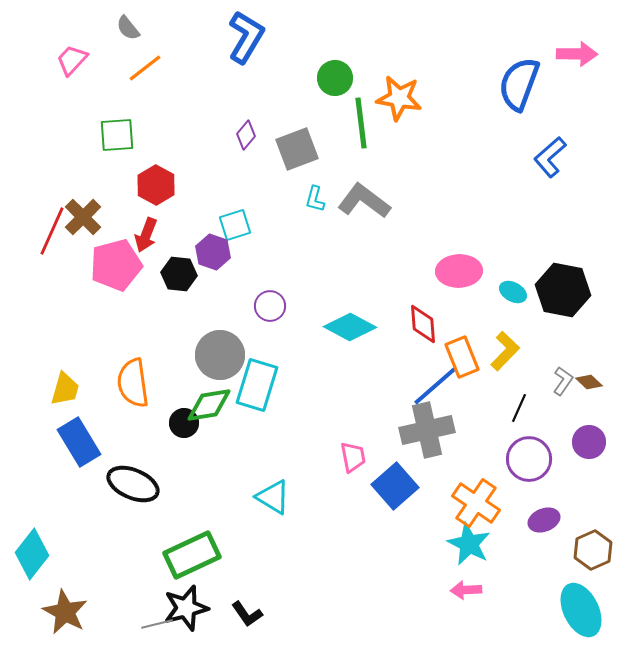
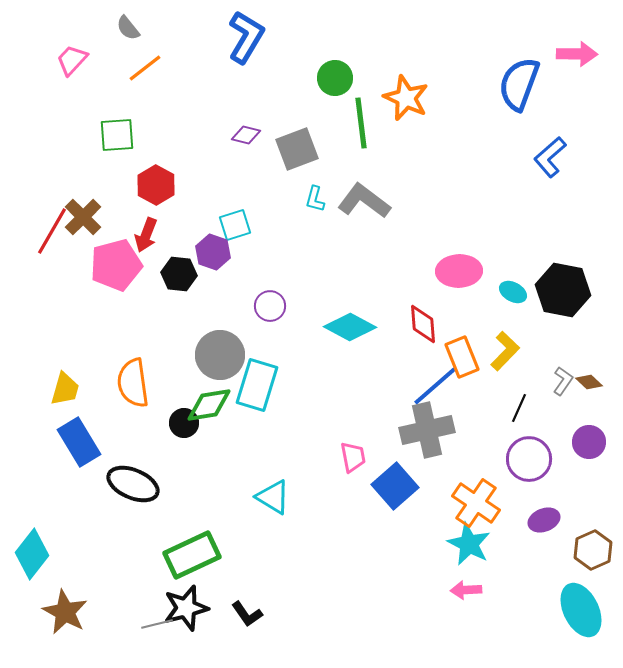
orange star at (399, 98): moved 7 px right; rotated 15 degrees clockwise
purple diamond at (246, 135): rotated 64 degrees clockwise
red line at (52, 231): rotated 6 degrees clockwise
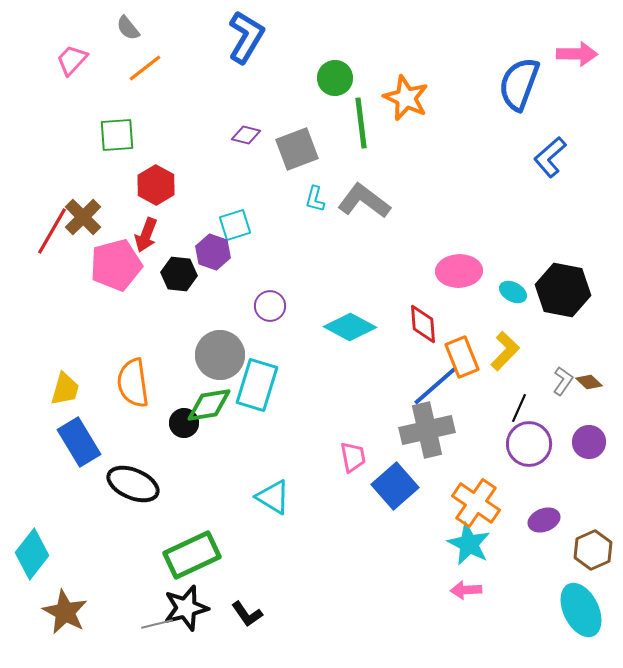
purple circle at (529, 459): moved 15 px up
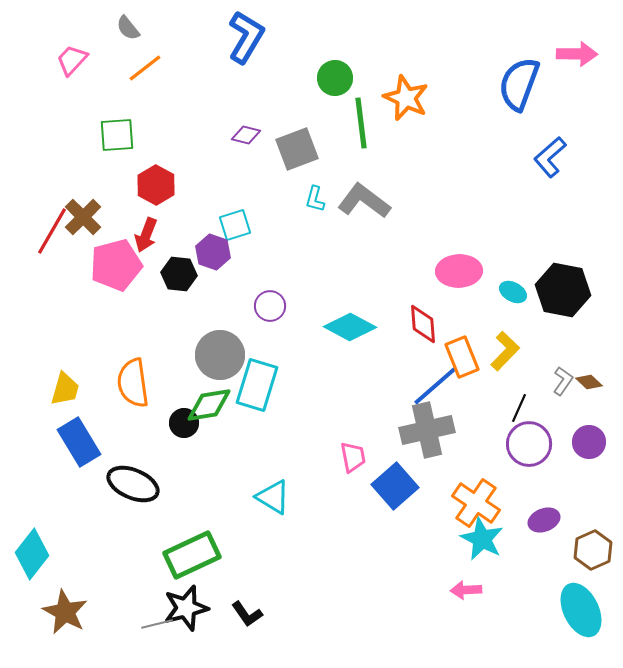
cyan star at (469, 544): moved 13 px right, 5 px up
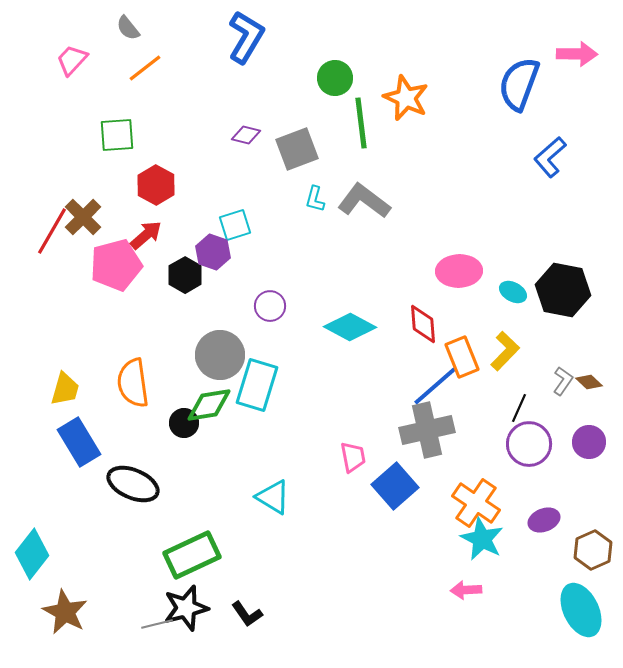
red arrow at (146, 235): rotated 152 degrees counterclockwise
black hexagon at (179, 274): moved 6 px right, 1 px down; rotated 24 degrees clockwise
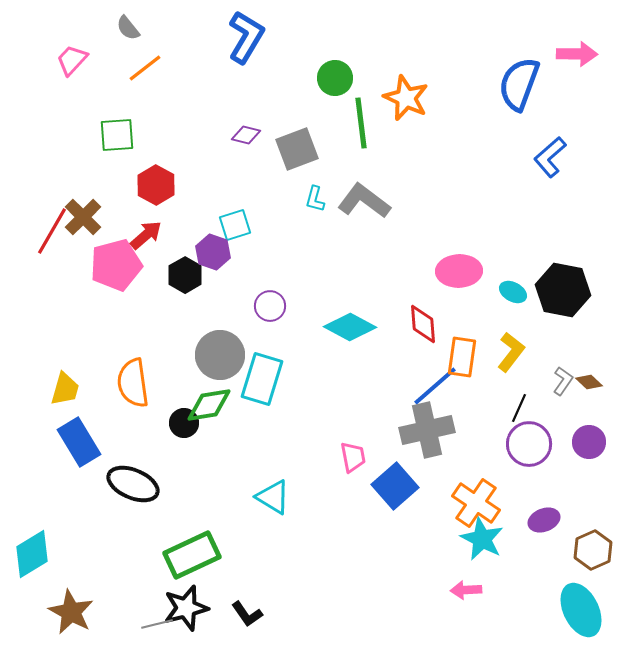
yellow L-shape at (505, 351): moved 6 px right, 1 px down; rotated 6 degrees counterclockwise
orange rectangle at (462, 357): rotated 30 degrees clockwise
cyan rectangle at (257, 385): moved 5 px right, 6 px up
cyan diamond at (32, 554): rotated 21 degrees clockwise
brown star at (65, 612): moved 6 px right
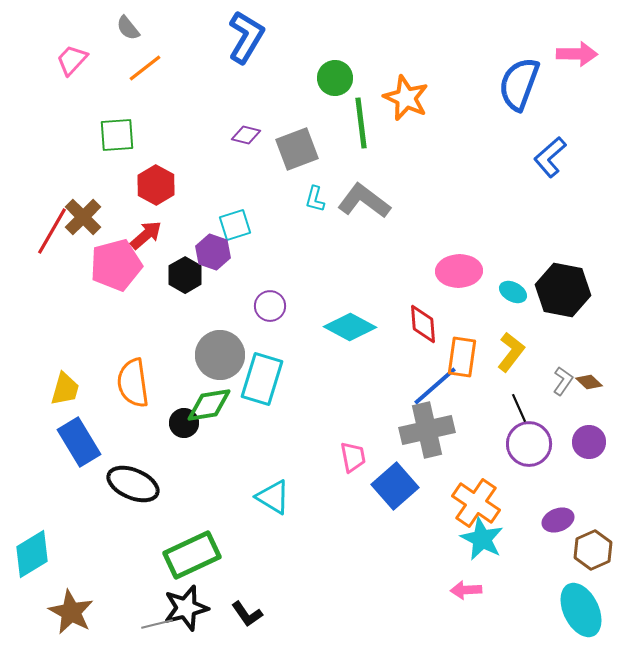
black line at (519, 408): rotated 48 degrees counterclockwise
purple ellipse at (544, 520): moved 14 px right
